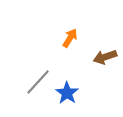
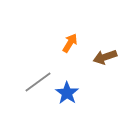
orange arrow: moved 5 px down
gray line: rotated 12 degrees clockwise
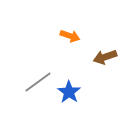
orange arrow: moved 7 px up; rotated 78 degrees clockwise
blue star: moved 2 px right, 1 px up
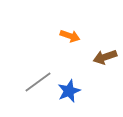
blue star: moved 1 px up; rotated 15 degrees clockwise
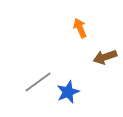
orange arrow: moved 10 px right, 8 px up; rotated 132 degrees counterclockwise
blue star: moved 1 px left, 1 px down
